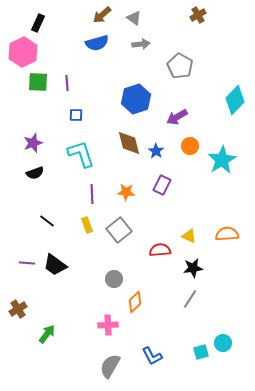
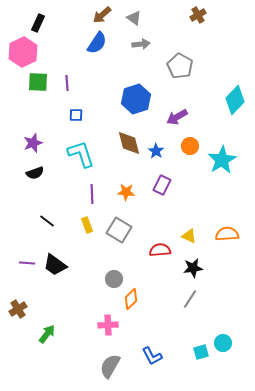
blue semicircle at (97, 43): rotated 40 degrees counterclockwise
gray square at (119, 230): rotated 20 degrees counterclockwise
orange diamond at (135, 302): moved 4 px left, 3 px up
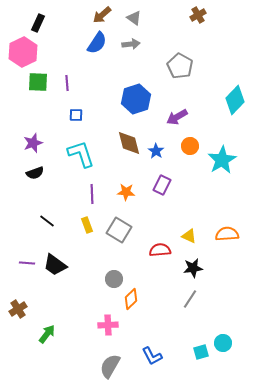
gray arrow at (141, 44): moved 10 px left
